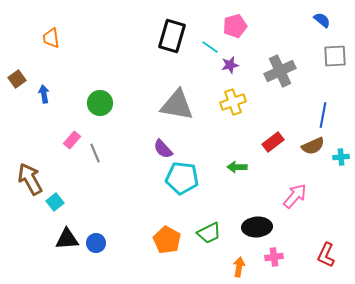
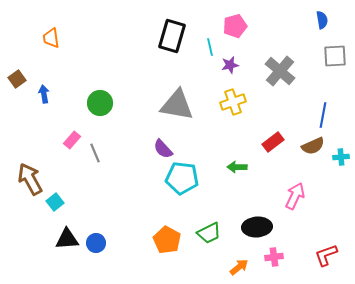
blue semicircle: rotated 42 degrees clockwise
cyan line: rotated 42 degrees clockwise
gray cross: rotated 24 degrees counterclockwise
pink arrow: rotated 16 degrees counterclockwise
red L-shape: rotated 45 degrees clockwise
orange arrow: rotated 42 degrees clockwise
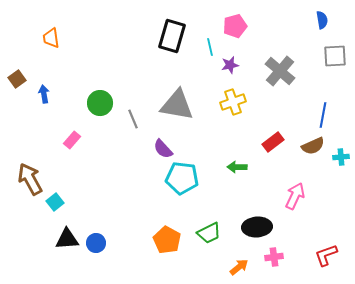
gray line: moved 38 px right, 34 px up
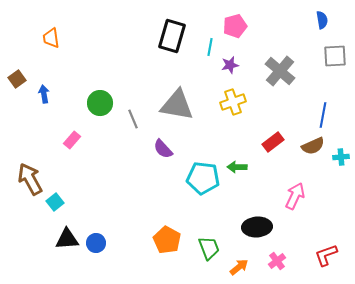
cyan line: rotated 24 degrees clockwise
cyan pentagon: moved 21 px right
green trapezoid: moved 15 px down; rotated 85 degrees counterclockwise
pink cross: moved 3 px right, 4 px down; rotated 30 degrees counterclockwise
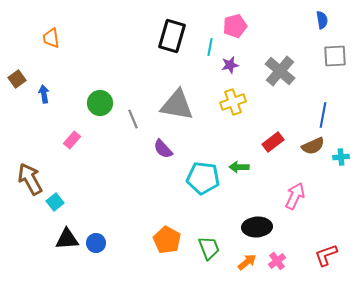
green arrow: moved 2 px right
orange arrow: moved 8 px right, 5 px up
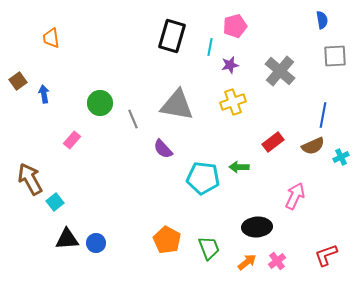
brown square: moved 1 px right, 2 px down
cyan cross: rotated 21 degrees counterclockwise
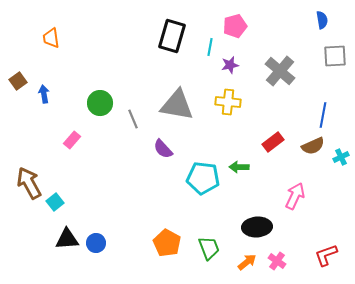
yellow cross: moved 5 px left; rotated 25 degrees clockwise
brown arrow: moved 1 px left, 4 px down
orange pentagon: moved 3 px down
pink cross: rotated 18 degrees counterclockwise
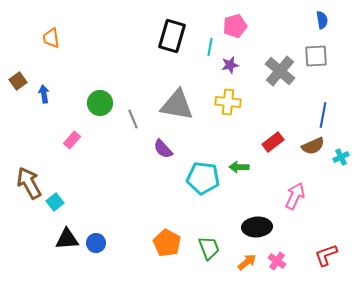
gray square: moved 19 px left
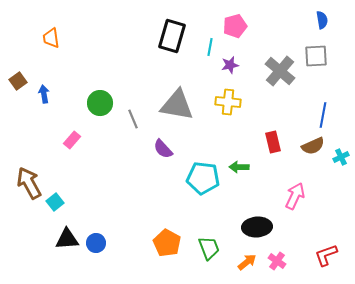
red rectangle: rotated 65 degrees counterclockwise
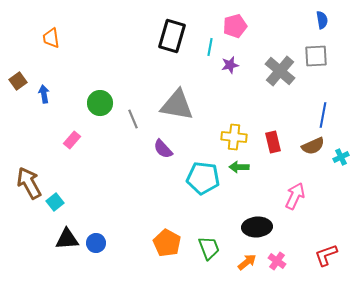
yellow cross: moved 6 px right, 35 px down
